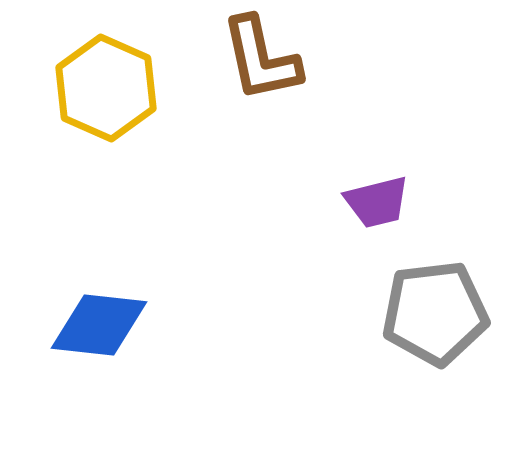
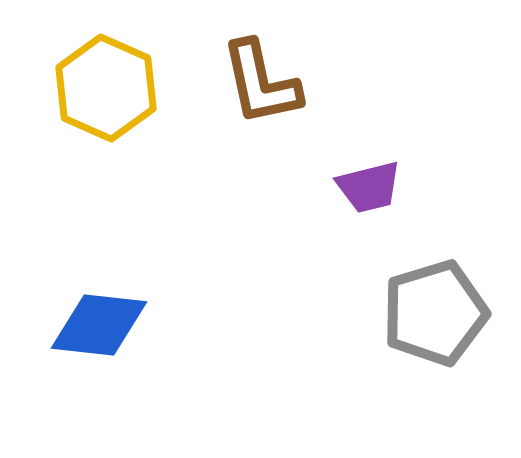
brown L-shape: moved 24 px down
purple trapezoid: moved 8 px left, 15 px up
gray pentagon: rotated 10 degrees counterclockwise
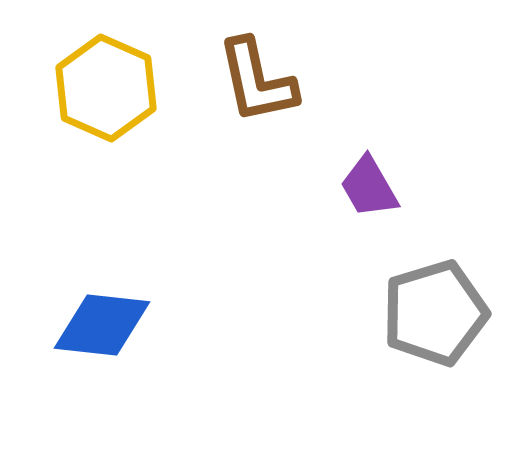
brown L-shape: moved 4 px left, 2 px up
purple trapezoid: rotated 74 degrees clockwise
blue diamond: moved 3 px right
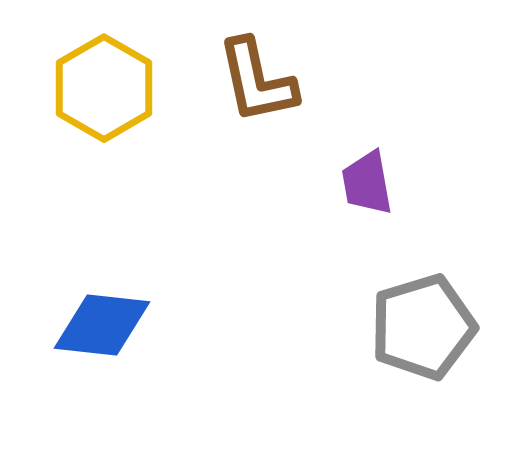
yellow hexagon: moved 2 px left; rotated 6 degrees clockwise
purple trapezoid: moved 2 px left, 4 px up; rotated 20 degrees clockwise
gray pentagon: moved 12 px left, 14 px down
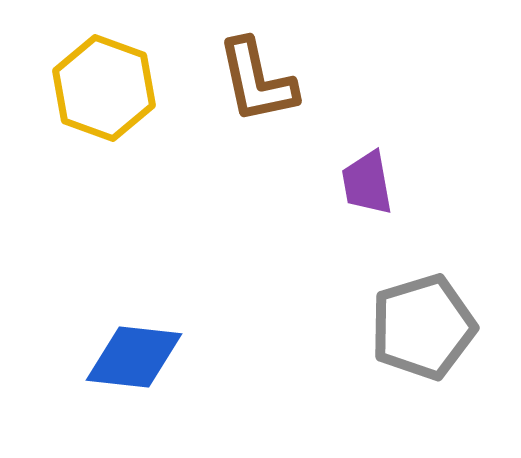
yellow hexagon: rotated 10 degrees counterclockwise
blue diamond: moved 32 px right, 32 px down
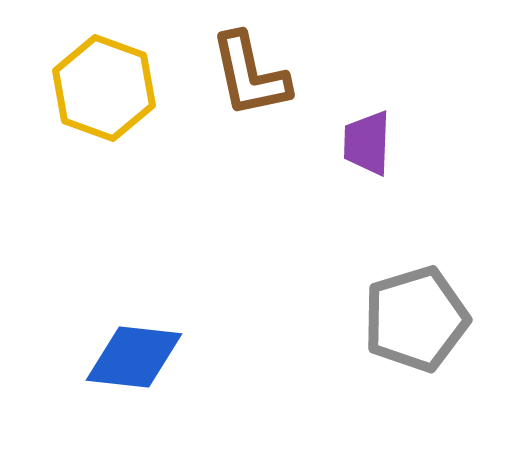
brown L-shape: moved 7 px left, 6 px up
purple trapezoid: moved 40 px up; rotated 12 degrees clockwise
gray pentagon: moved 7 px left, 8 px up
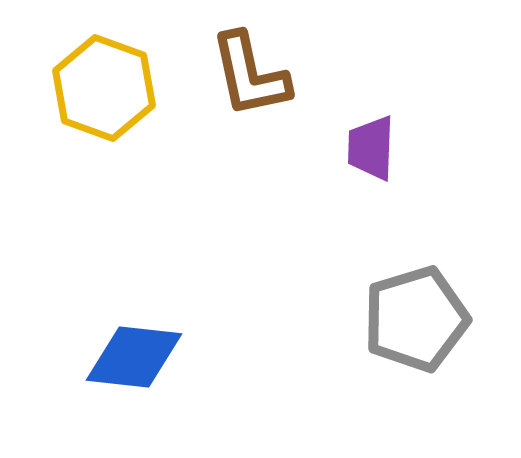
purple trapezoid: moved 4 px right, 5 px down
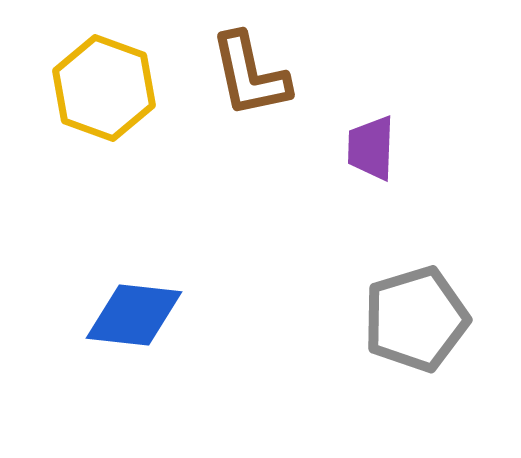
blue diamond: moved 42 px up
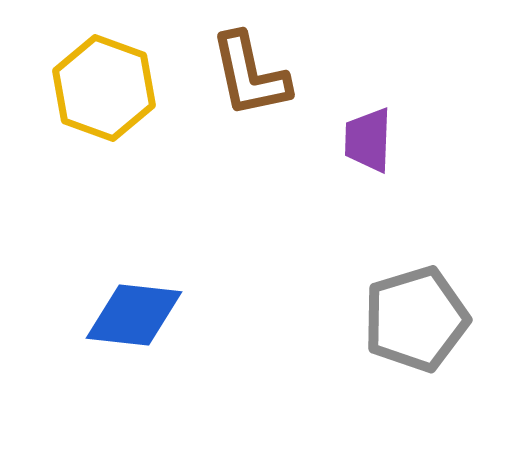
purple trapezoid: moved 3 px left, 8 px up
